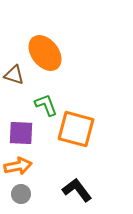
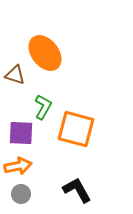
brown triangle: moved 1 px right
green L-shape: moved 3 px left, 2 px down; rotated 50 degrees clockwise
black L-shape: rotated 8 degrees clockwise
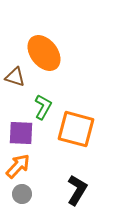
orange ellipse: moved 1 px left
brown triangle: moved 2 px down
orange arrow: rotated 36 degrees counterclockwise
black L-shape: rotated 60 degrees clockwise
gray circle: moved 1 px right
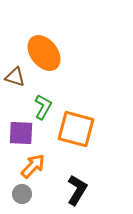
orange arrow: moved 15 px right
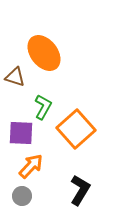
orange square: rotated 33 degrees clockwise
orange arrow: moved 2 px left
black L-shape: moved 3 px right
gray circle: moved 2 px down
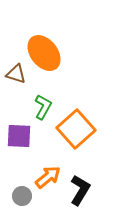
brown triangle: moved 1 px right, 3 px up
purple square: moved 2 px left, 3 px down
orange arrow: moved 17 px right, 11 px down; rotated 8 degrees clockwise
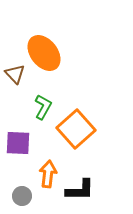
brown triangle: moved 1 px left; rotated 30 degrees clockwise
purple square: moved 1 px left, 7 px down
orange arrow: moved 3 px up; rotated 44 degrees counterclockwise
black L-shape: rotated 60 degrees clockwise
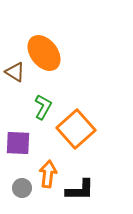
brown triangle: moved 2 px up; rotated 15 degrees counterclockwise
gray circle: moved 8 px up
